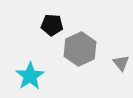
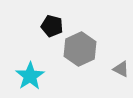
black pentagon: moved 1 px down; rotated 10 degrees clockwise
gray triangle: moved 6 px down; rotated 24 degrees counterclockwise
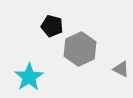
cyan star: moved 1 px left, 1 px down
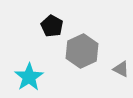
black pentagon: rotated 15 degrees clockwise
gray hexagon: moved 2 px right, 2 px down
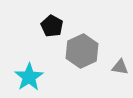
gray triangle: moved 1 px left, 2 px up; rotated 18 degrees counterclockwise
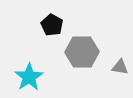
black pentagon: moved 1 px up
gray hexagon: moved 1 px down; rotated 24 degrees clockwise
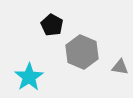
gray hexagon: rotated 24 degrees clockwise
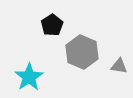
black pentagon: rotated 10 degrees clockwise
gray triangle: moved 1 px left, 1 px up
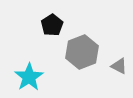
gray hexagon: rotated 16 degrees clockwise
gray triangle: rotated 18 degrees clockwise
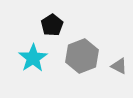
gray hexagon: moved 4 px down
cyan star: moved 4 px right, 19 px up
